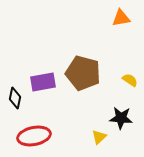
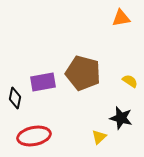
yellow semicircle: moved 1 px down
black star: rotated 10 degrees clockwise
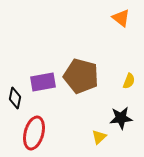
orange triangle: rotated 48 degrees clockwise
brown pentagon: moved 2 px left, 3 px down
yellow semicircle: moved 1 px left; rotated 77 degrees clockwise
black star: rotated 20 degrees counterclockwise
red ellipse: moved 3 px up; rotated 64 degrees counterclockwise
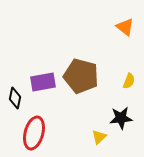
orange triangle: moved 4 px right, 9 px down
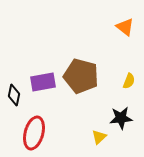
black diamond: moved 1 px left, 3 px up
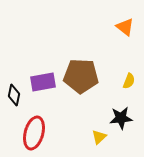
brown pentagon: rotated 12 degrees counterclockwise
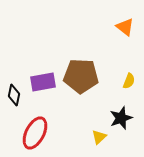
black star: rotated 15 degrees counterclockwise
red ellipse: moved 1 px right; rotated 12 degrees clockwise
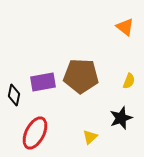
yellow triangle: moved 9 px left
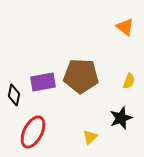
red ellipse: moved 2 px left, 1 px up
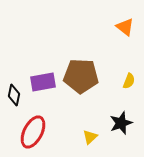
black star: moved 5 px down
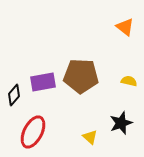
yellow semicircle: rotated 98 degrees counterclockwise
black diamond: rotated 30 degrees clockwise
yellow triangle: rotated 35 degrees counterclockwise
